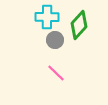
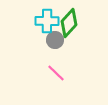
cyan cross: moved 4 px down
green diamond: moved 10 px left, 2 px up
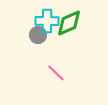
green diamond: rotated 24 degrees clockwise
gray circle: moved 17 px left, 5 px up
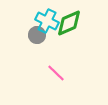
cyan cross: rotated 25 degrees clockwise
gray circle: moved 1 px left
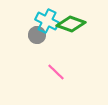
green diamond: moved 2 px right, 1 px down; rotated 44 degrees clockwise
pink line: moved 1 px up
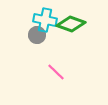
cyan cross: moved 2 px left, 1 px up; rotated 15 degrees counterclockwise
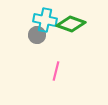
pink line: moved 1 px up; rotated 60 degrees clockwise
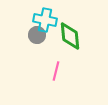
green diamond: moved 1 px left, 12 px down; rotated 64 degrees clockwise
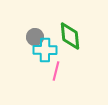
cyan cross: moved 30 px down; rotated 10 degrees counterclockwise
gray circle: moved 2 px left, 2 px down
